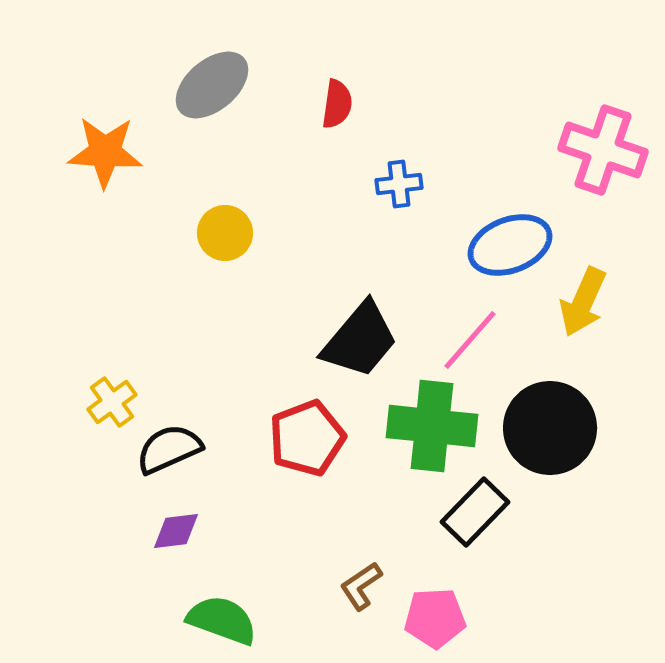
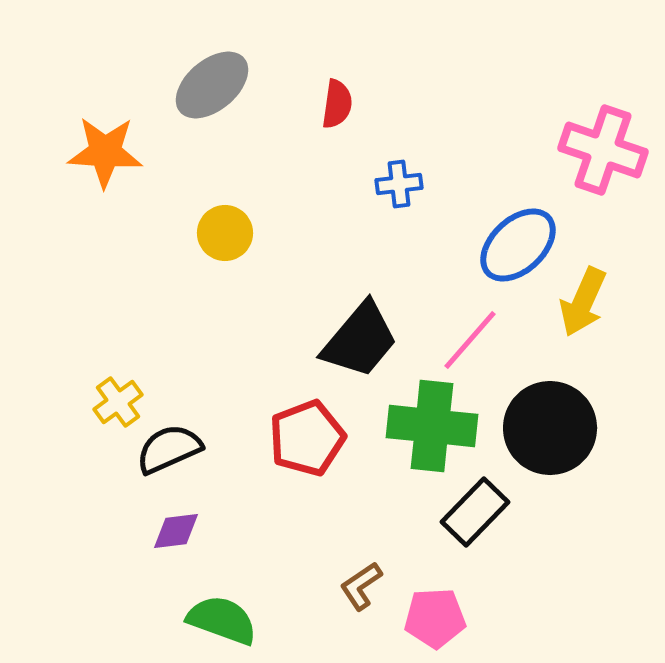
blue ellipse: moved 8 px right; rotated 22 degrees counterclockwise
yellow cross: moved 6 px right
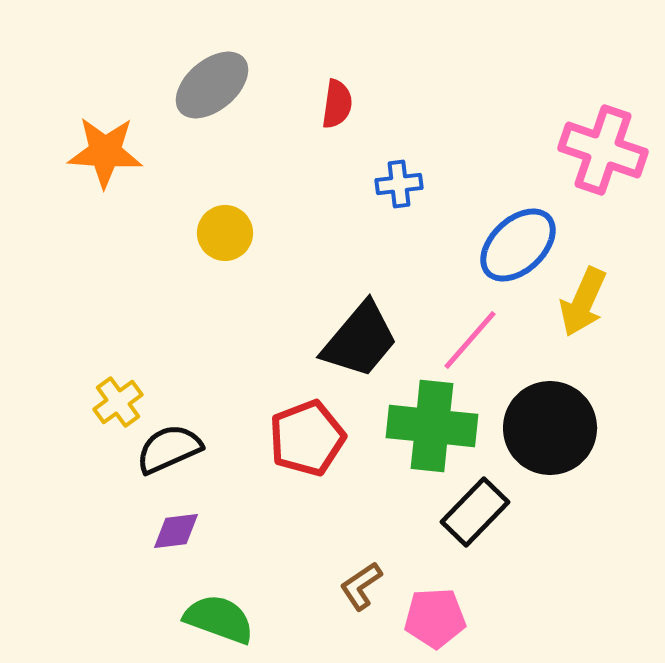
green semicircle: moved 3 px left, 1 px up
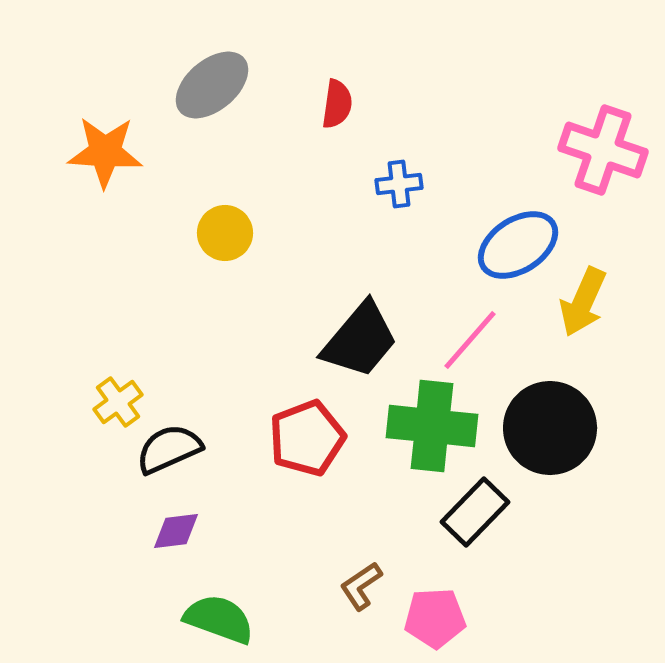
blue ellipse: rotated 10 degrees clockwise
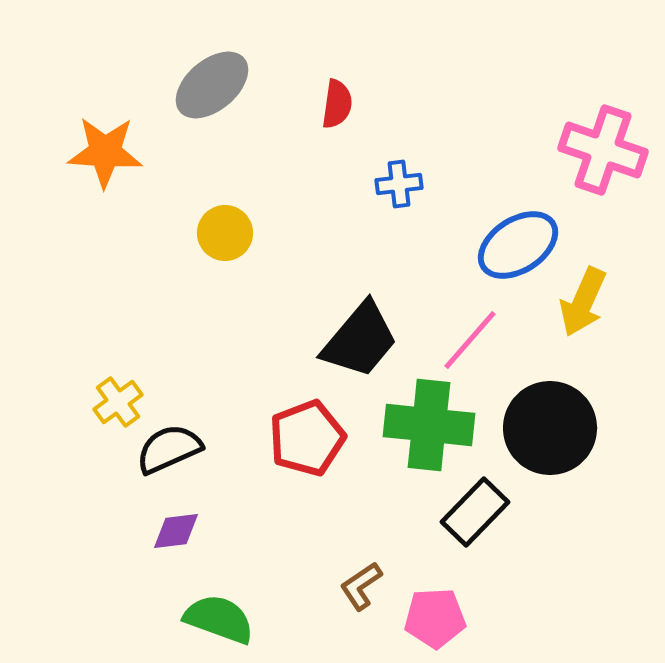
green cross: moved 3 px left, 1 px up
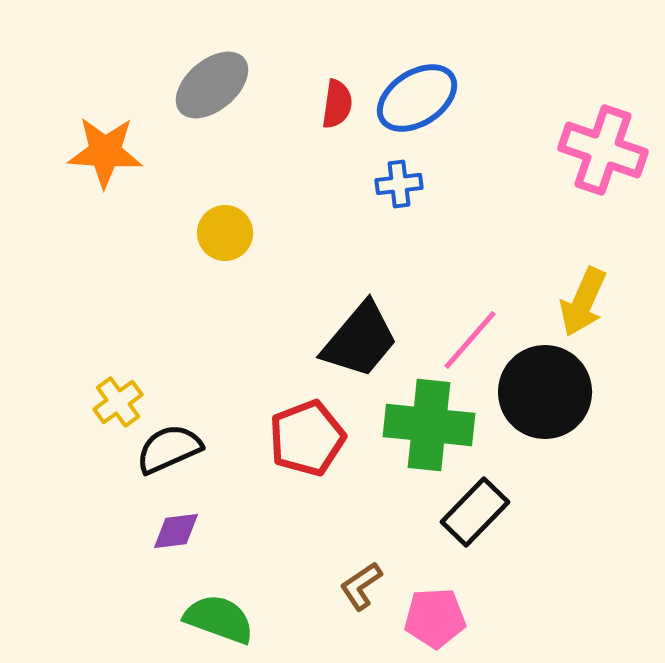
blue ellipse: moved 101 px left, 147 px up
black circle: moved 5 px left, 36 px up
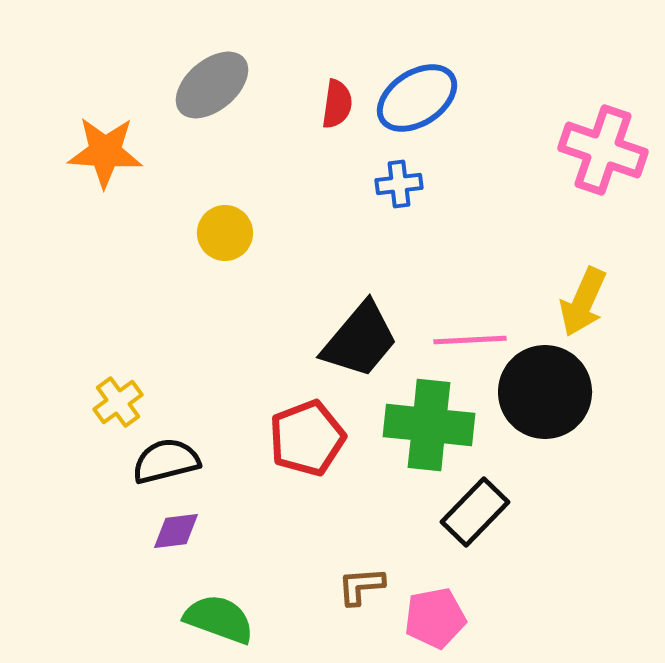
pink line: rotated 46 degrees clockwise
black semicircle: moved 3 px left, 12 px down; rotated 10 degrees clockwise
brown L-shape: rotated 30 degrees clockwise
pink pentagon: rotated 8 degrees counterclockwise
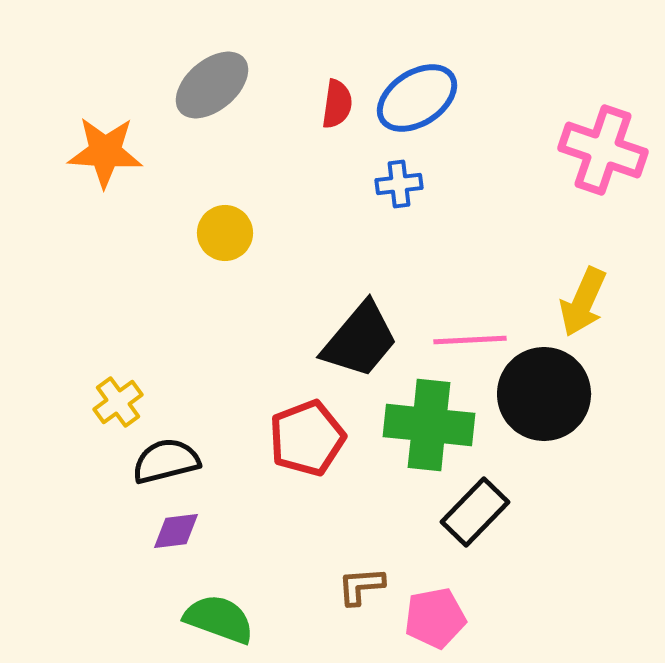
black circle: moved 1 px left, 2 px down
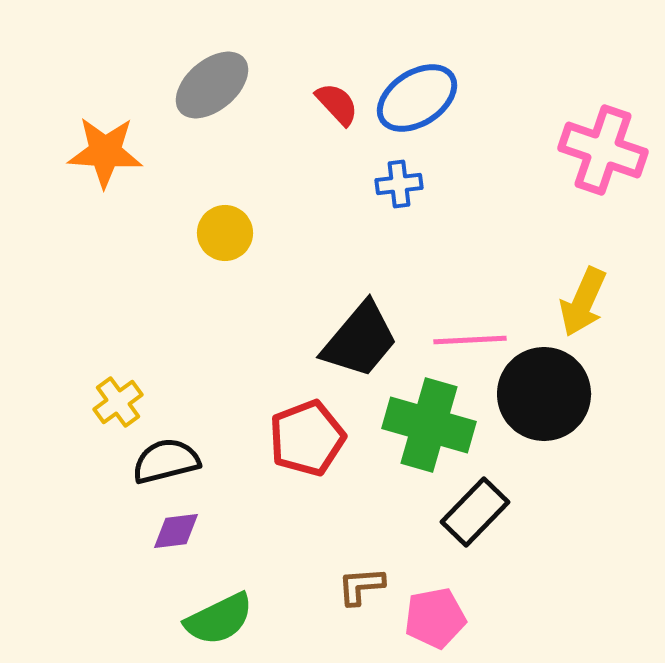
red semicircle: rotated 51 degrees counterclockwise
green cross: rotated 10 degrees clockwise
green semicircle: rotated 134 degrees clockwise
